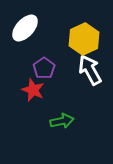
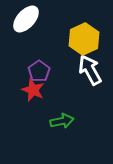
white ellipse: moved 1 px right, 9 px up
purple pentagon: moved 5 px left, 3 px down
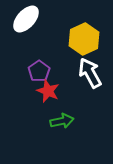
white arrow: moved 3 px down
red star: moved 15 px right, 1 px down
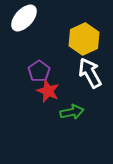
white ellipse: moved 2 px left, 1 px up
green arrow: moved 10 px right, 9 px up
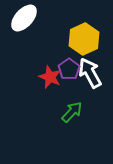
purple pentagon: moved 30 px right, 2 px up
red star: moved 2 px right, 14 px up
green arrow: rotated 35 degrees counterclockwise
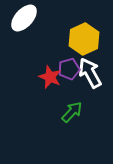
purple pentagon: rotated 20 degrees clockwise
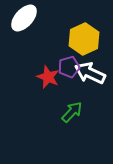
purple pentagon: moved 2 px up
white arrow: rotated 36 degrees counterclockwise
red star: moved 2 px left
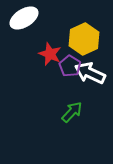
white ellipse: rotated 16 degrees clockwise
purple pentagon: moved 1 px right, 1 px up; rotated 25 degrees counterclockwise
red star: moved 2 px right, 23 px up
